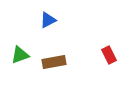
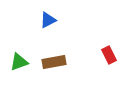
green triangle: moved 1 px left, 7 px down
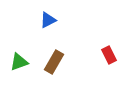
brown rectangle: rotated 50 degrees counterclockwise
